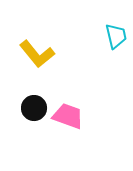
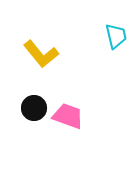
yellow L-shape: moved 4 px right
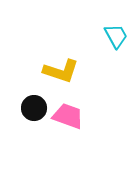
cyan trapezoid: rotated 16 degrees counterclockwise
yellow L-shape: moved 20 px right, 17 px down; rotated 33 degrees counterclockwise
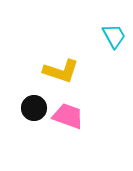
cyan trapezoid: moved 2 px left
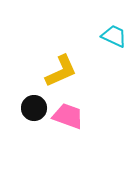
cyan trapezoid: rotated 36 degrees counterclockwise
yellow L-shape: rotated 42 degrees counterclockwise
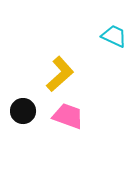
yellow L-shape: moved 1 px left, 3 px down; rotated 18 degrees counterclockwise
black circle: moved 11 px left, 3 px down
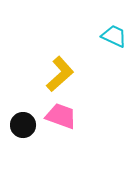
black circle: moved 14 px down
pink trapezoid: moved 7 px left
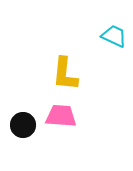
yellow L-shape: moved 5 px right; rotated 138 degrees clockwise
pink trapezoid: rotated 16 degrees counterclockwise
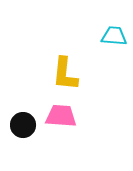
cyan trapezoid: rotated 20 degrees counterclockwise
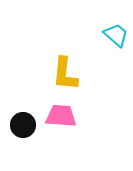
cyan trapezoid: moved 2 px right, 1 px up; rotated 36 degrees clockwise
